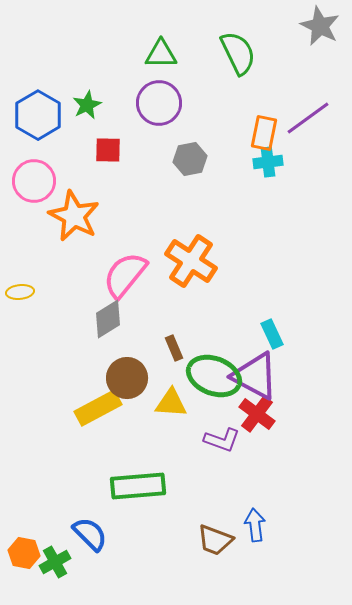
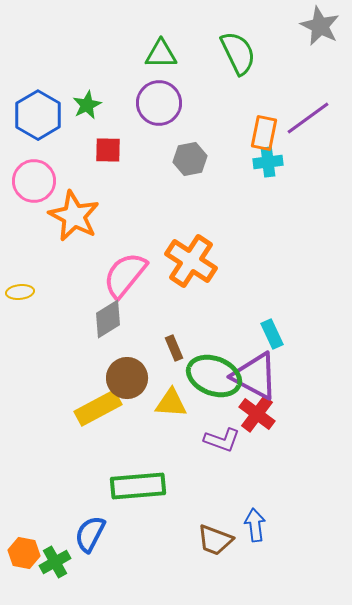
blue semicircle: rotated 108 degrees counterclockwise
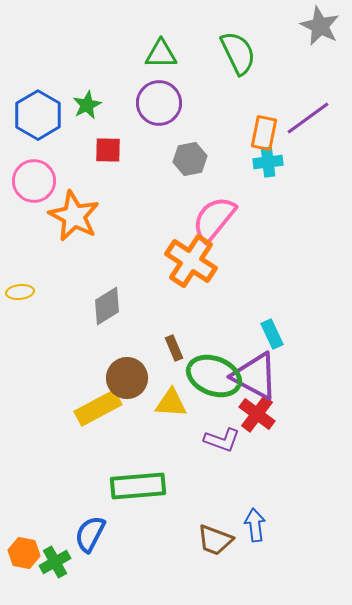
pink semicircle: moved 89 px right, 56 px up
gray diamond: moved 1 px left, 13 px up
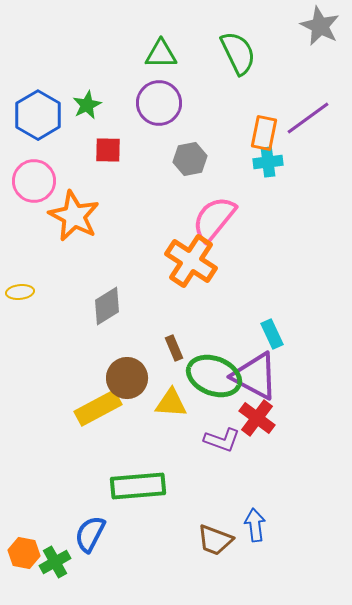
red cross: moved 4 px down
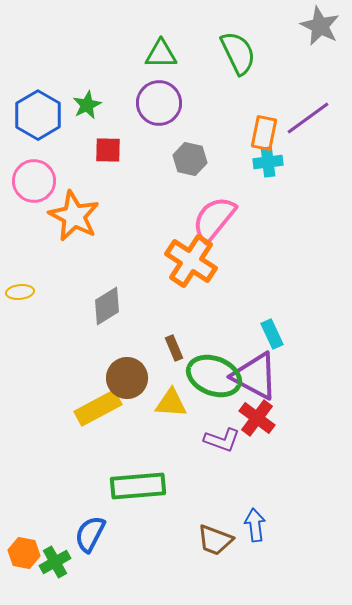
gray hexagon: rotated 24 degrees clockwise
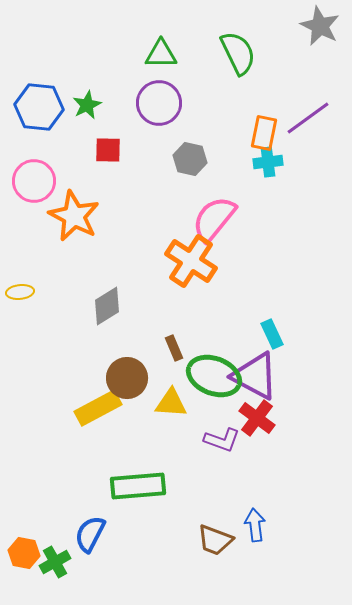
blue hexagon: moved 1 px right, 8 px up; rotated 24 degrees counterclockwise
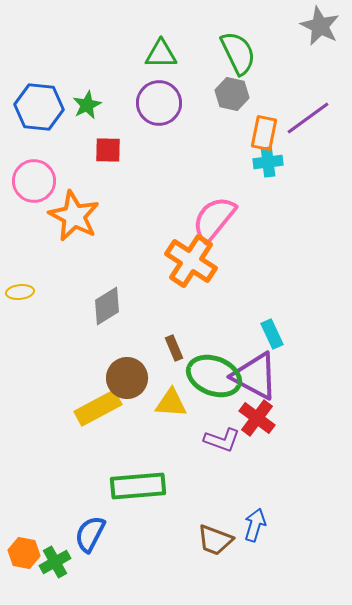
gray hexagon: moved 42 px right, 65 px up
blue arrow: rotated 24 degrees clockwise
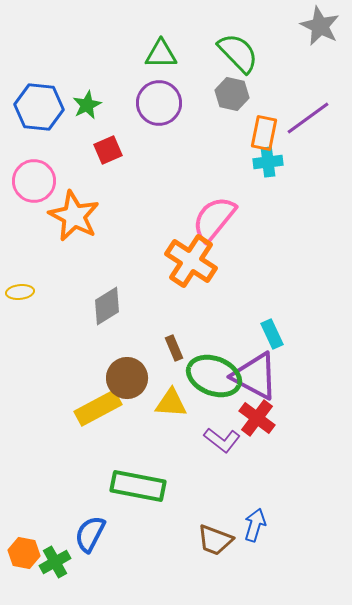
green semicircle: rotated 18 degrees counterclockwise
red square: rotated 24 degrees counterclockwise
purple L-shape: rotated 18 degrees clockwise
green rectangle: rotated 16 degrees clockwise
